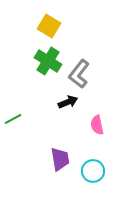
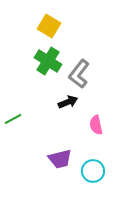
pink semicircle: moved 1 px left
purple trapezoid: rotated 85 degrees clockwise
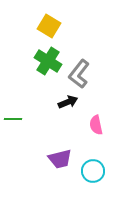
green line: rotated 30 degrees clockwise
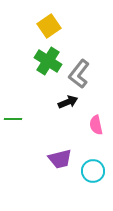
yellow square: rotated 25 degrees clockwise
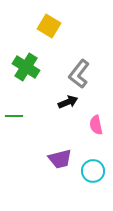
yellow square: rotated 25 degrees counterclockwise
green cross: moved 22 px left, 6 px down
green line: moved 1 px right, 3 px up
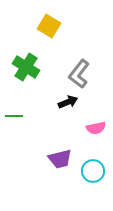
pink semicircle: moved 3 px down; rotated 90 degrees counterclockwise
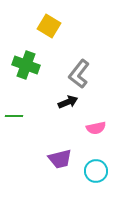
green cross: moved 2 px up; rotated 12 degrees counterclockwise
cyan circle: moved 3 px right
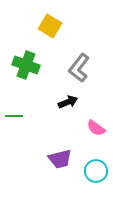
yellow square: moved 1 px right
gray L-shape: moved 6 px up
pink semicircle: rotated 48 degrees clockwise
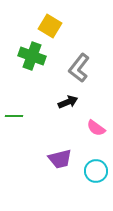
green cross: moved 6 px right, 9 px up
